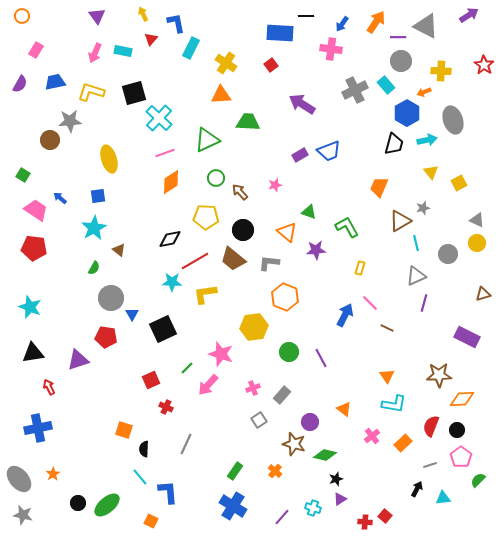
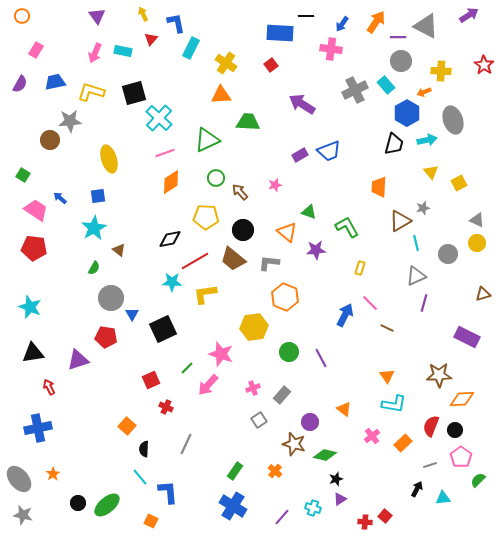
orange trapezoid at (379, 187): rotated 20 degrees counterclockwise
orange square at (124, 430): moved 3 px right, 4 px up; rotated 24 degrees clockwise
black circle at (457, 430): moved 2 px left
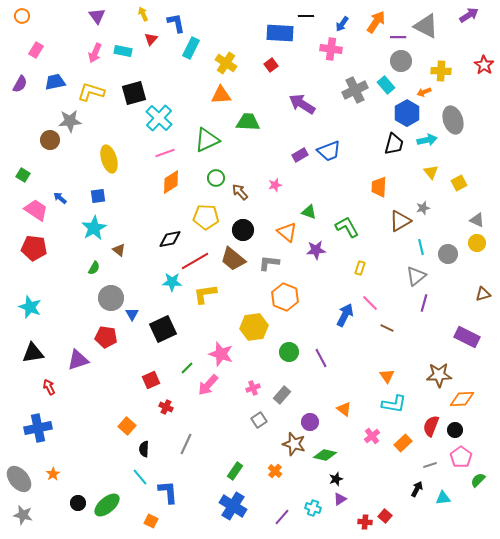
cyan line at (416, 243): moved 5 px right, 4 px down
gray triangle at (416, 276): rotated 15 degrees counterclockwise
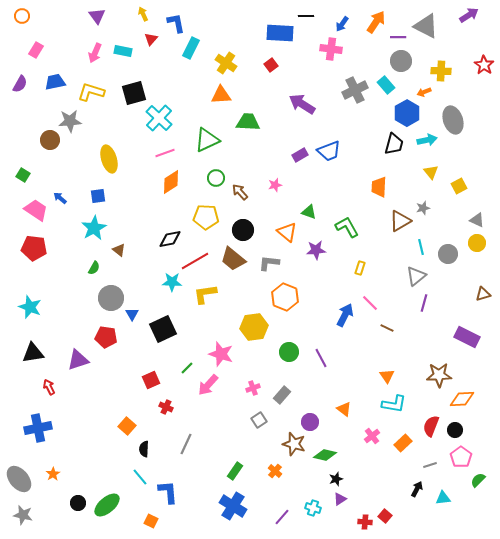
yellow square at (459, 183): moved 3 px down
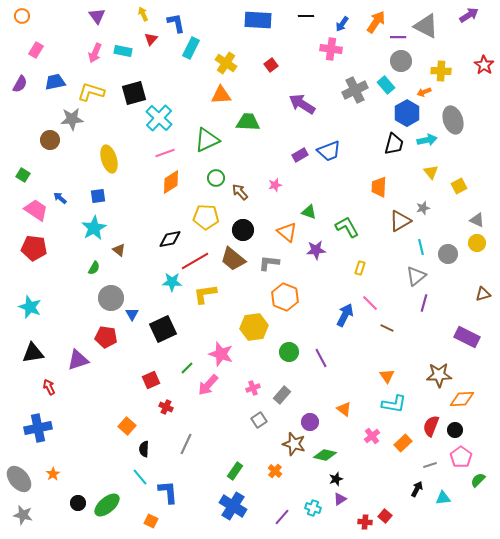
blue rectangle at (280, 33): moved 22 px left, 13 px up
gray star at (70, 121): moved 2 px right, 2 px up
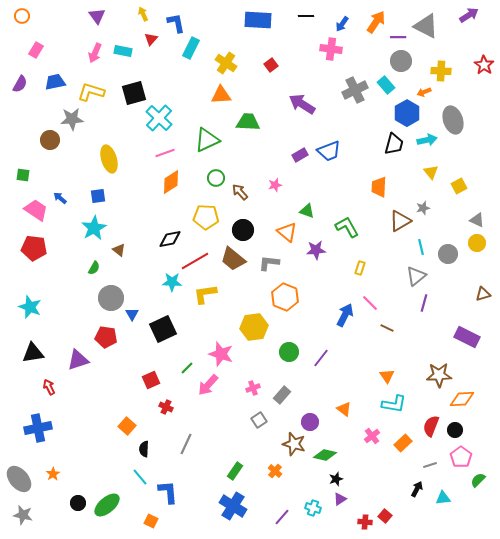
green square at (23, 175): rotated 24 degrees counterclockwise
green triangle at (309, 212): moved 2 px left, 1 px up
purple line at (321, 358): rotated 66 degrees clockwise
